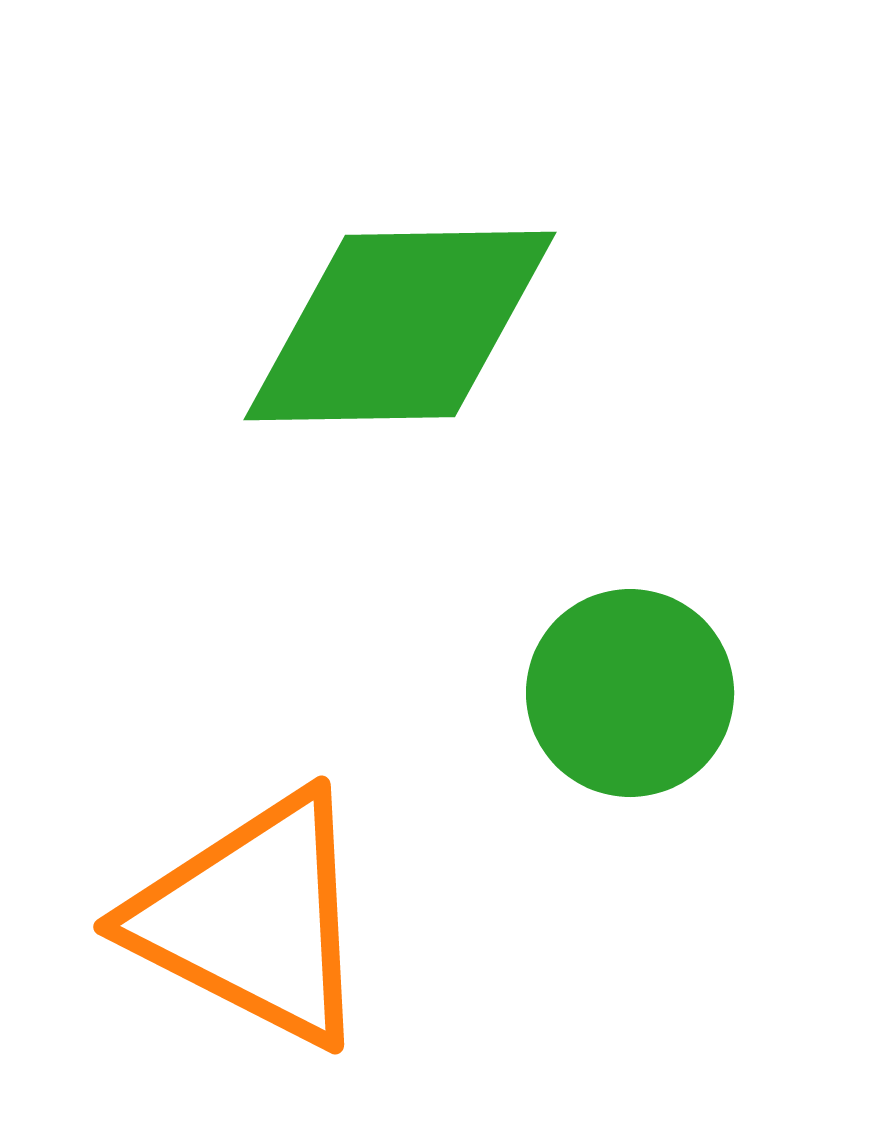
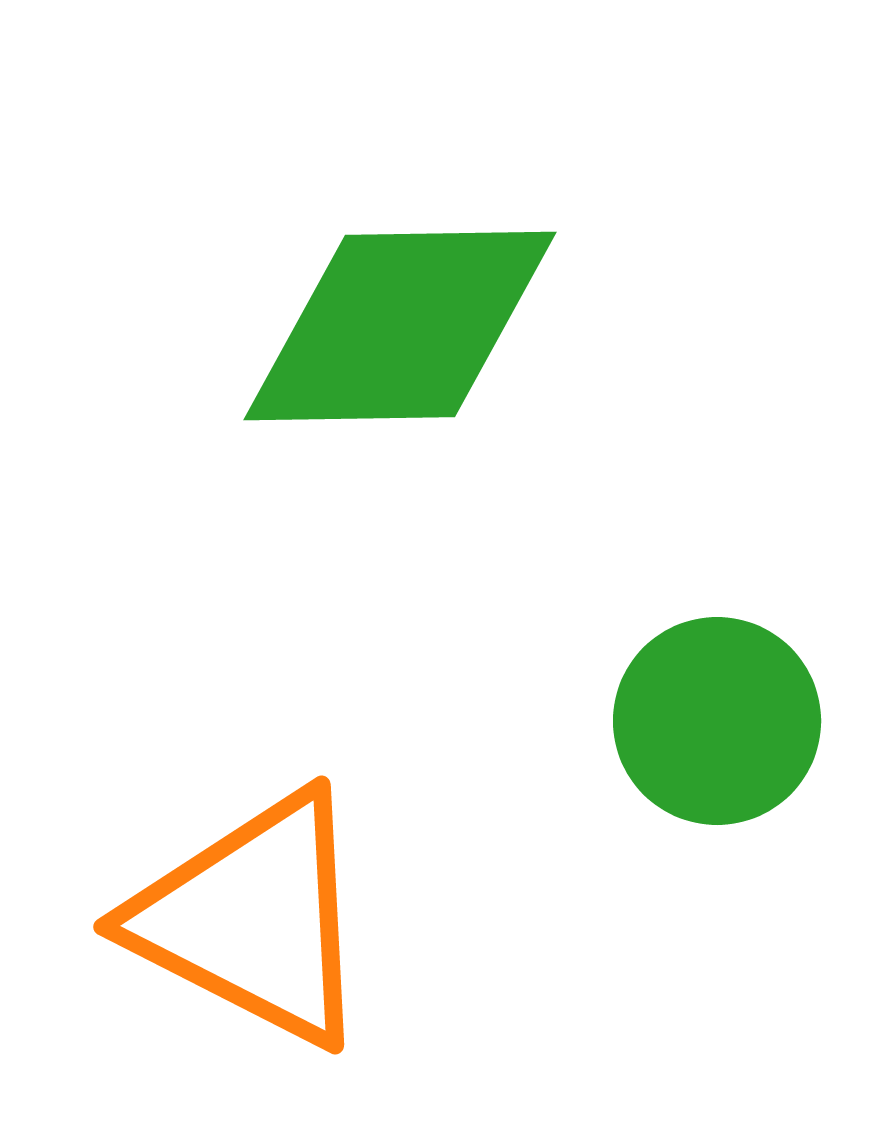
green circle: moved 87 px right, 28 px down
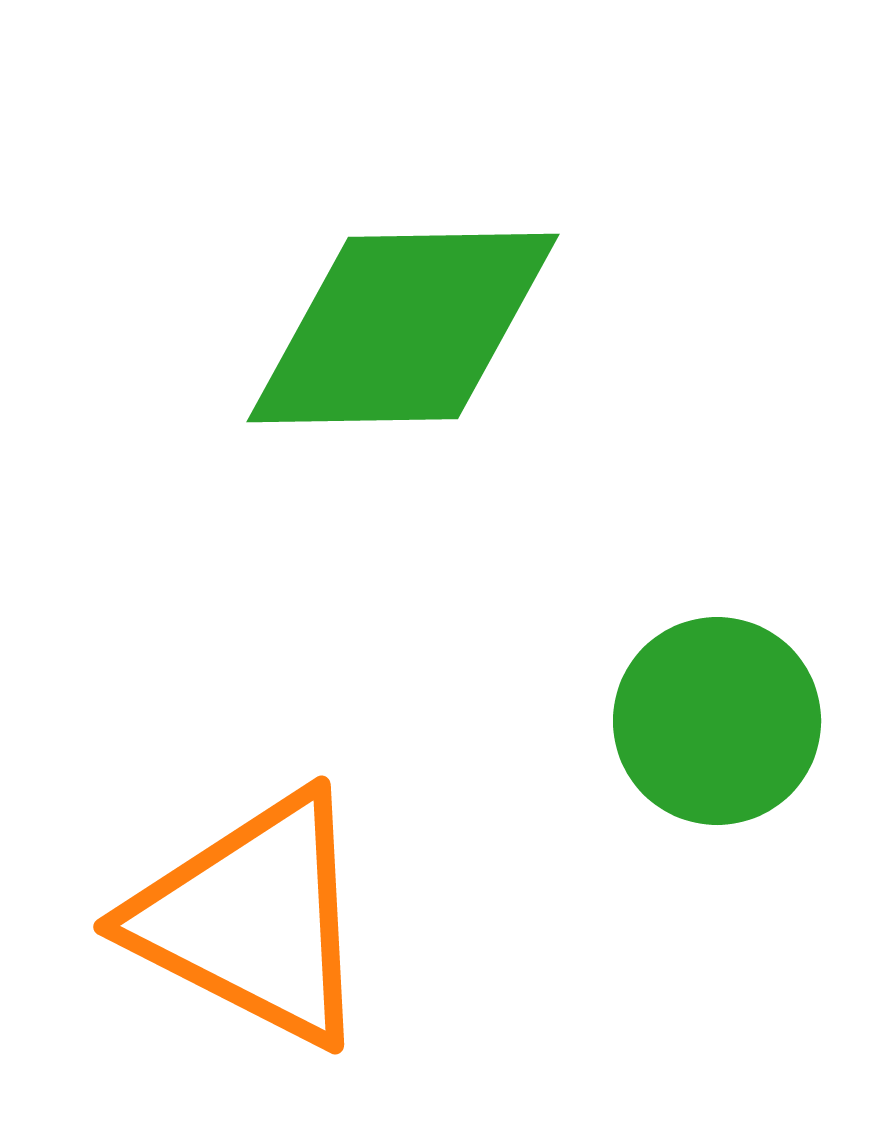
green diamond: moved 3 px right, 2 px down
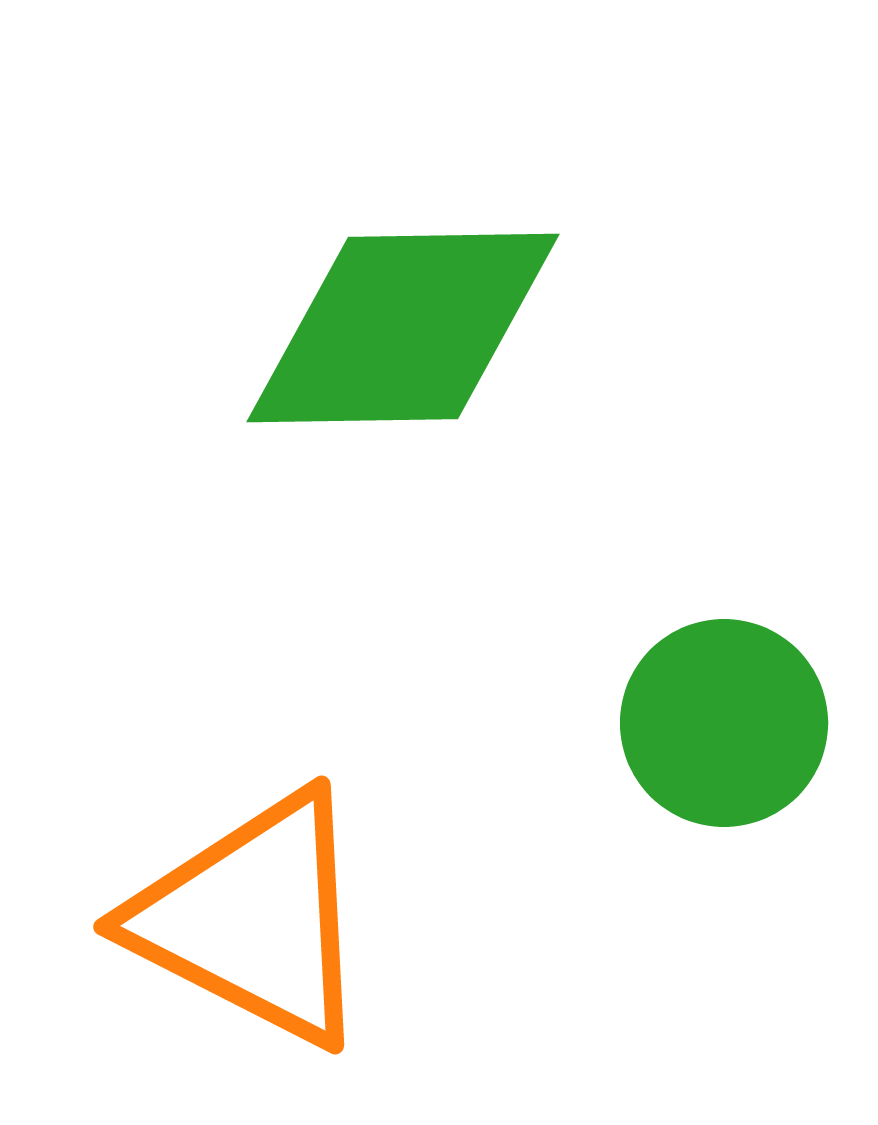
green circle: moved 7 px right, 2 px down
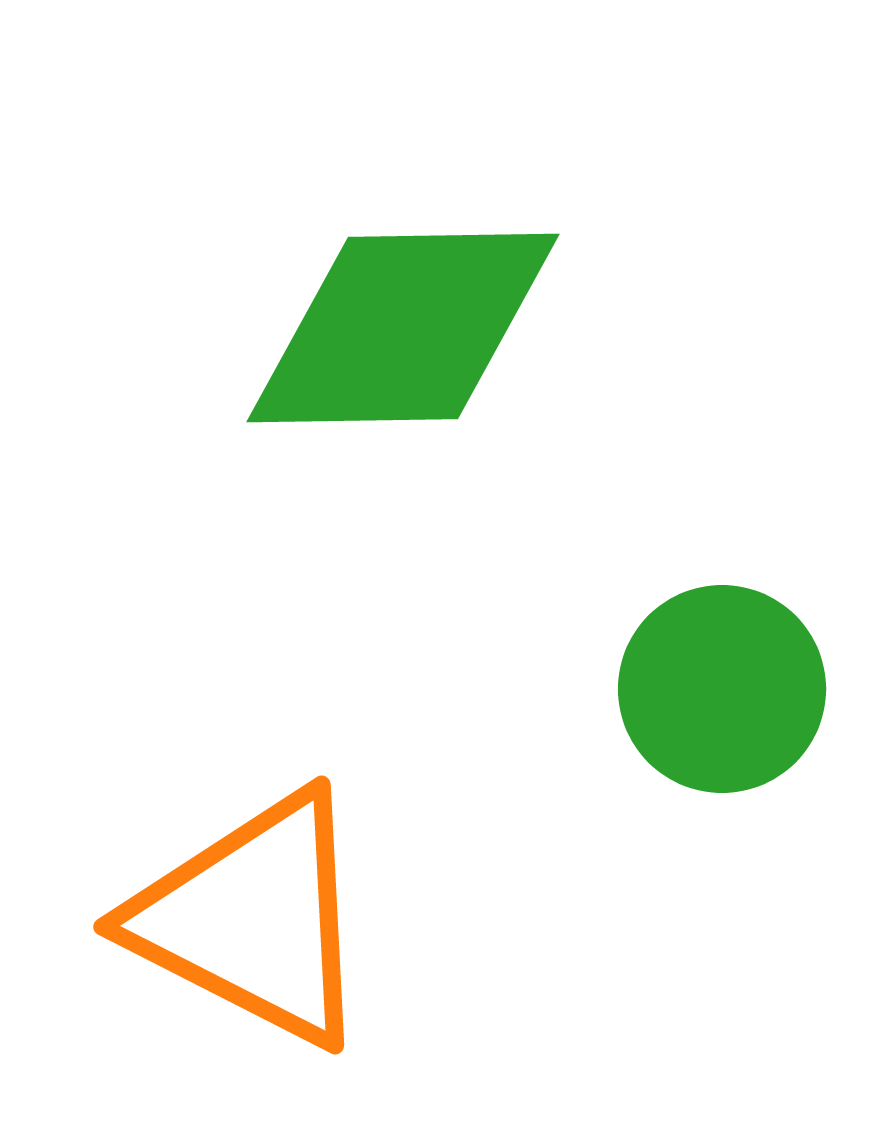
green circle: moved 2 px left, 34 px up
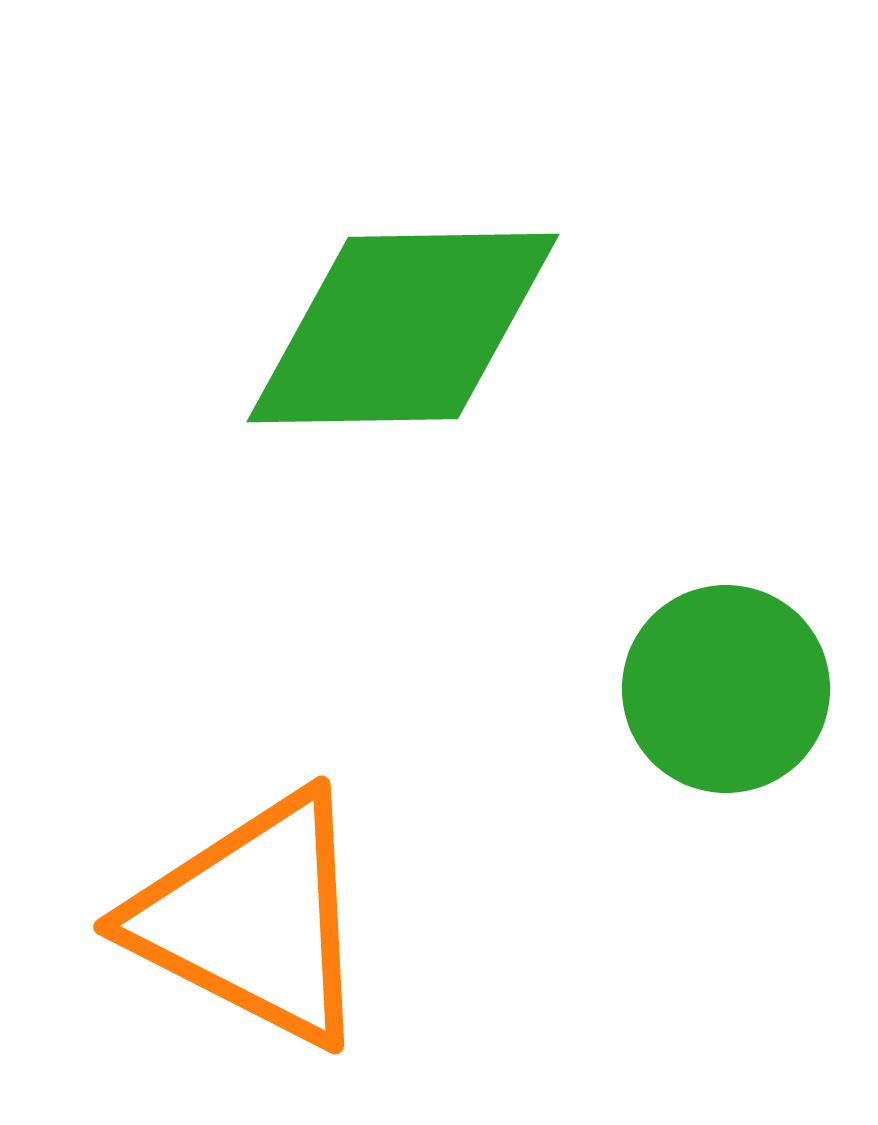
green circle: moved 4 px right
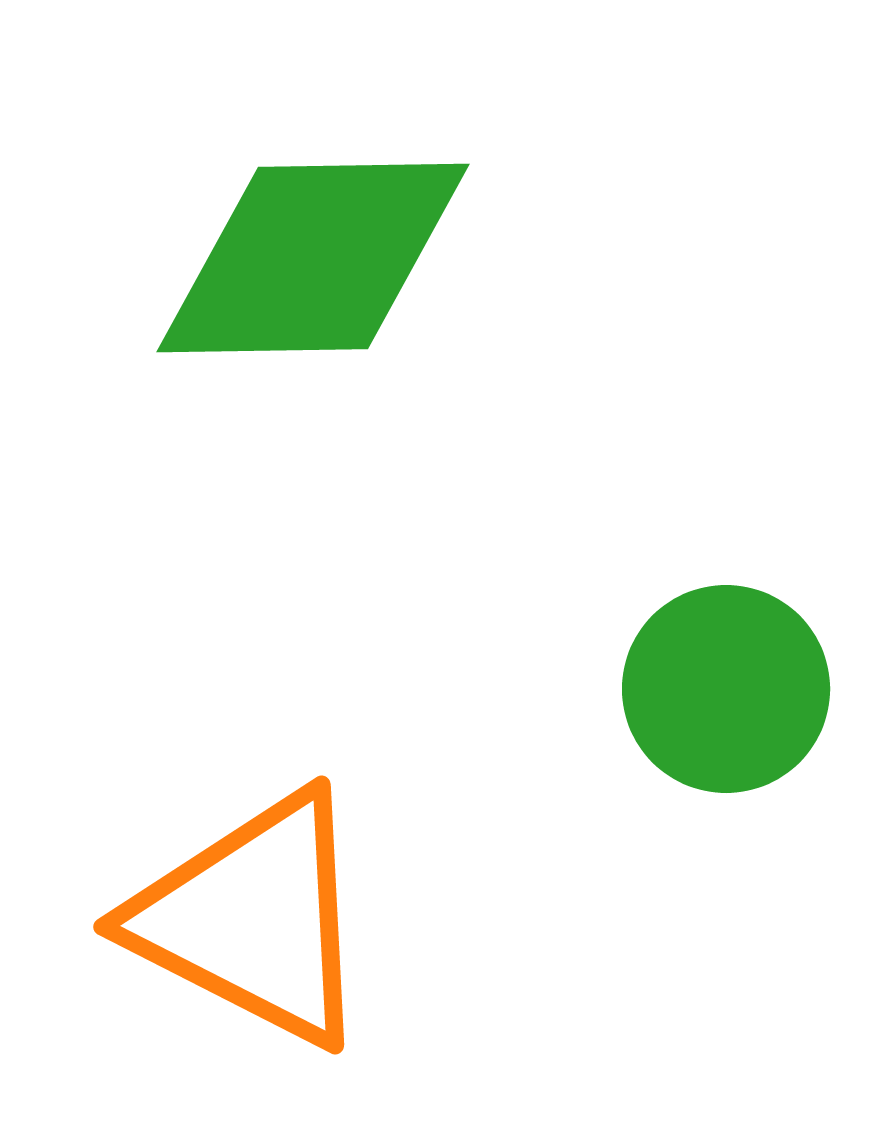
green diamond: moved 90 px left, 70 px up
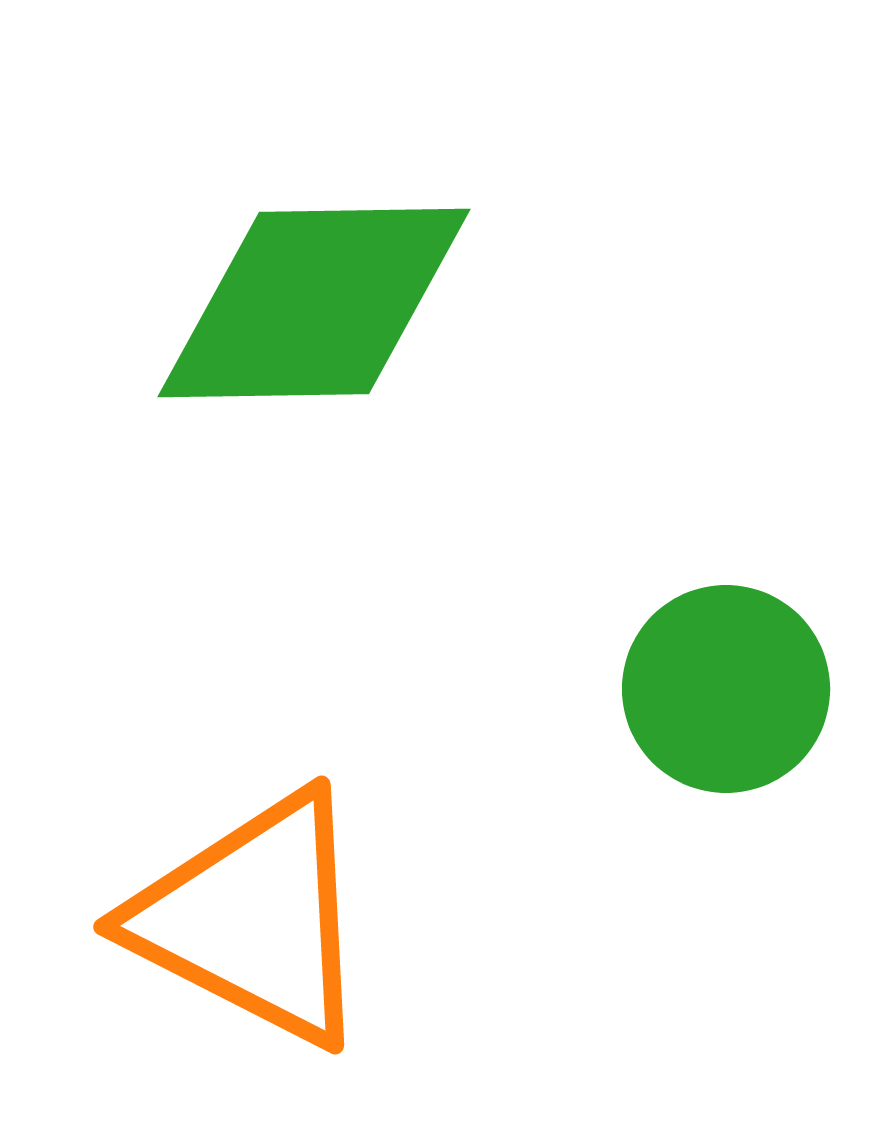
green diamond: moved 1 px right, 45 px down
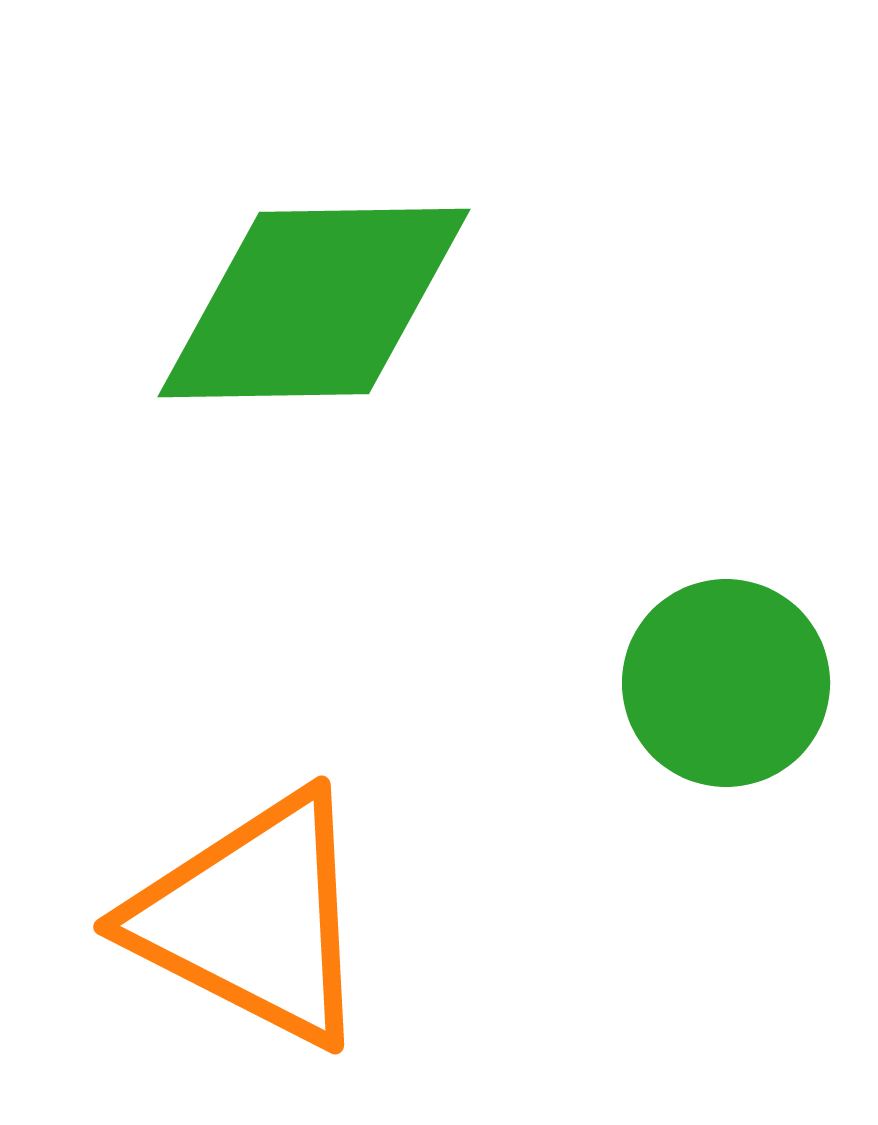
green circle: moved 6 px up
